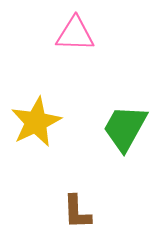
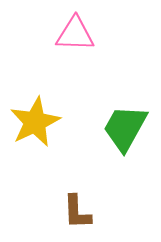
yellow star: moved 1 px left
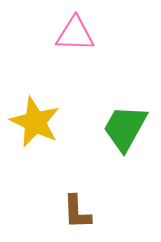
yellow star: rotated 21 degrees counterclockwise
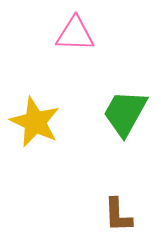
green trapezoid: moved 15 px up
brown L-shape: moved 41 px right, 3 px down
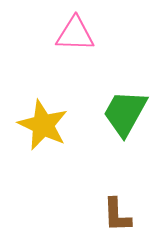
yellow star: moved 8 px right, 3 px down
brown L-shape: moved 1 px left
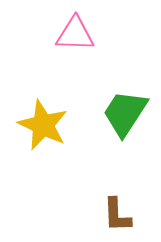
green trapezoid: rotated 4 degrees clockwise
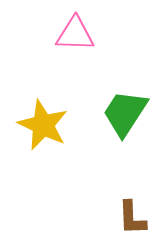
brown L-shape: moved 15 px right, 3 px down
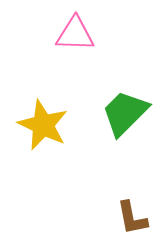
green trapezoid: rotated 12 degrees clockwise
brown L-shape: rotated 9 degrees counterclockwise
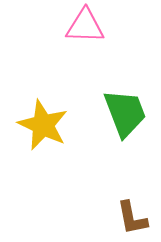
pink triangle: moved 10 px right, 8 px up
green trapezoid: rotated 114 degrees clockwise
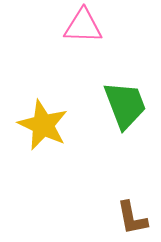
pink triangle: moved 2 px left
green trapezoid: moved 8 px up
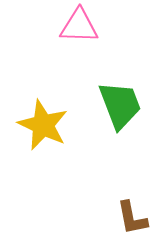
pink triangle: moved 4 px left
green trapezoid: moved 5 px left
